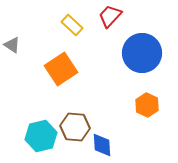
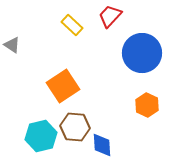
orange square: moved 2 px right, 17 px down
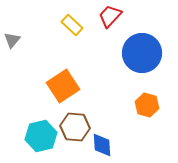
gray triangle: moved 5 px up; rotated 36 degrees clockwise
orange hexagon: rotated 10 degrees counterclockwise
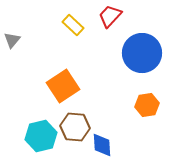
yellow rectangle: moved 1 px right
orange hexagon: rotated 25 degrees counterclockwise
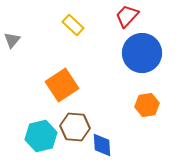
red trapezoid: moved 17 px right
orange square: moved 1 px left, 1 px up
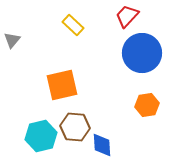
orange square: rotated 20 degrees clockwise
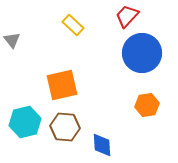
gray triangle: rotated 18 degrees counterclockwise
brown hexagon: moved 10 px left
cyan hexagon: moved 16 px left, 14 px up
